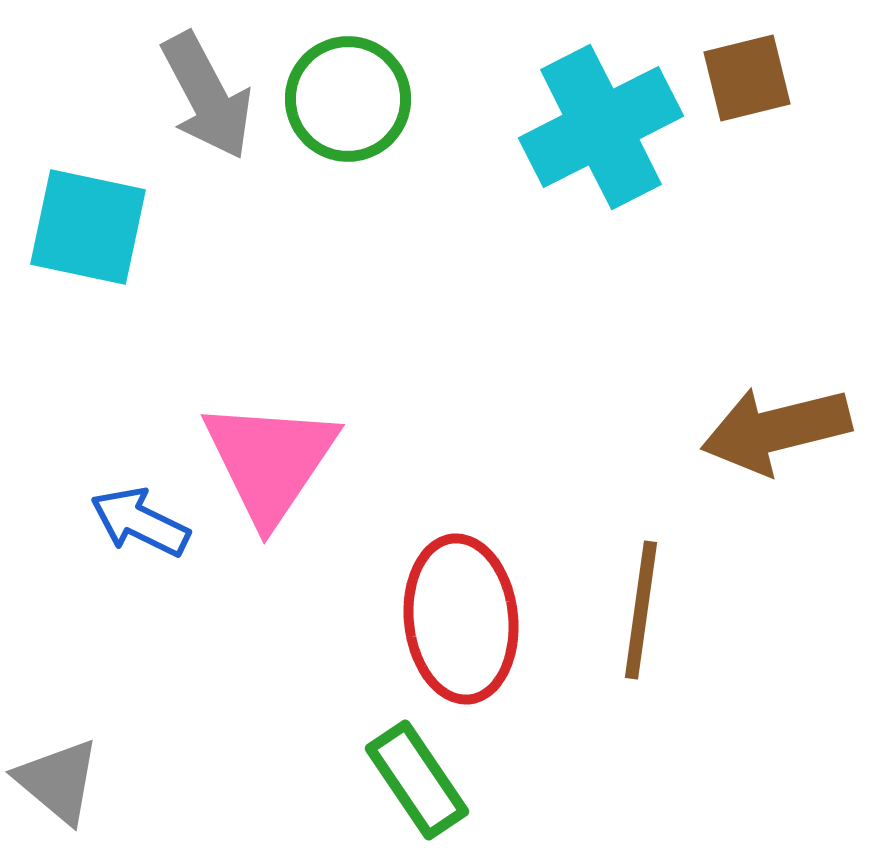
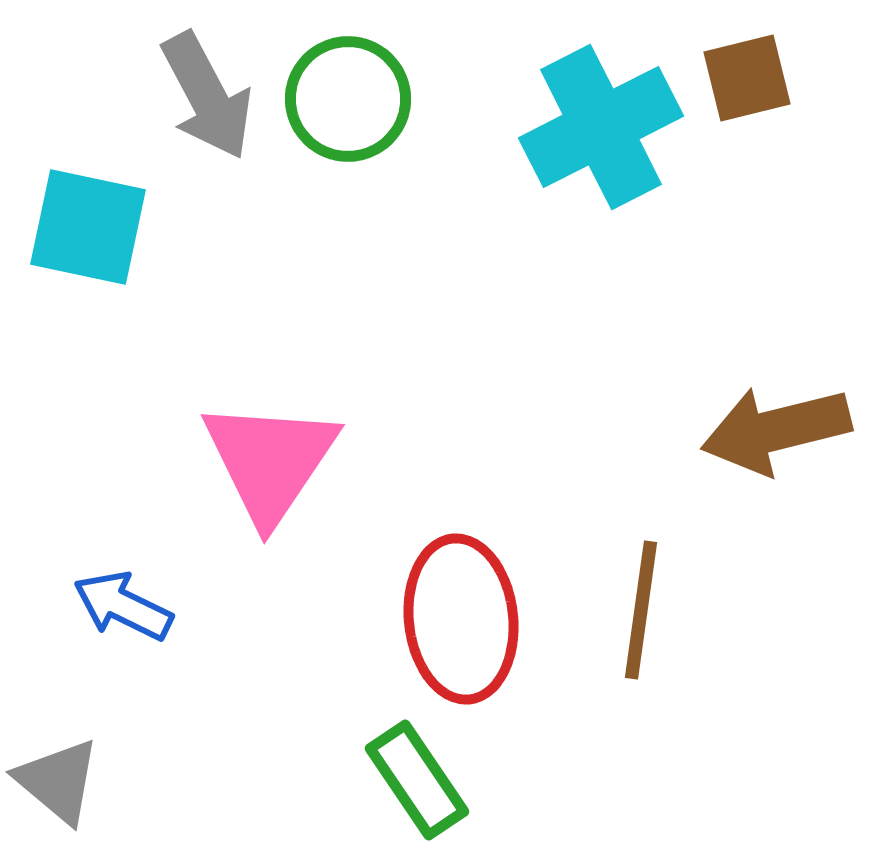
blue arrow: moved 17 px left, 84 px down
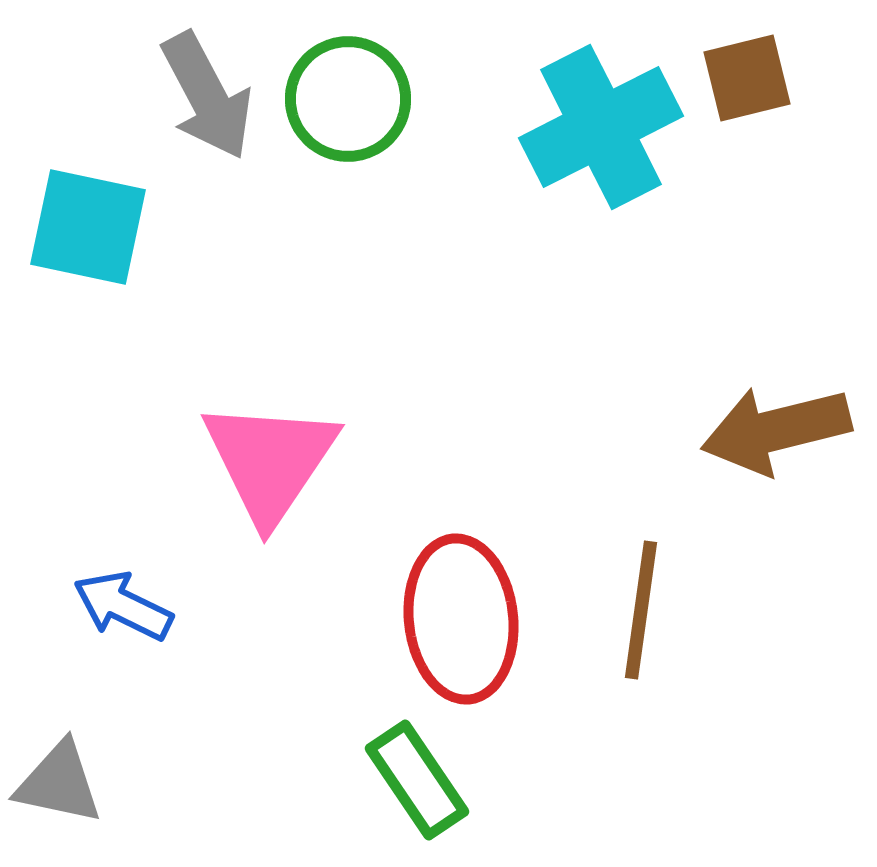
gray triangle: moved 1 px right, 2 px down; rotated 28 degrees counterclockwise
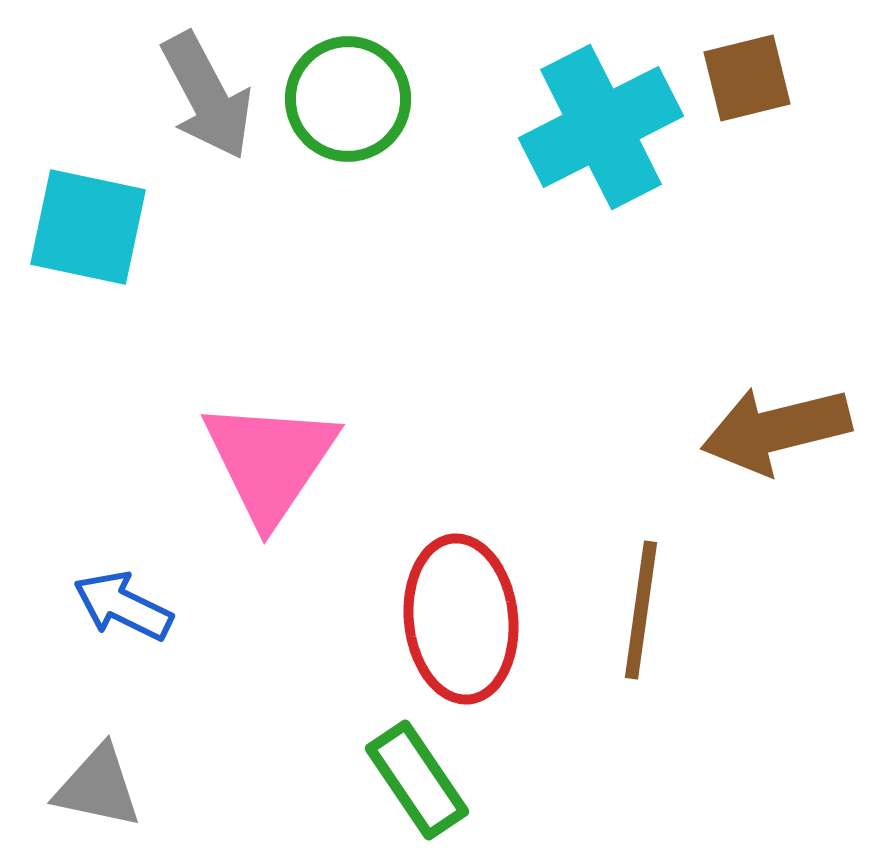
gray triangle: moved 39 px right, 4 px down
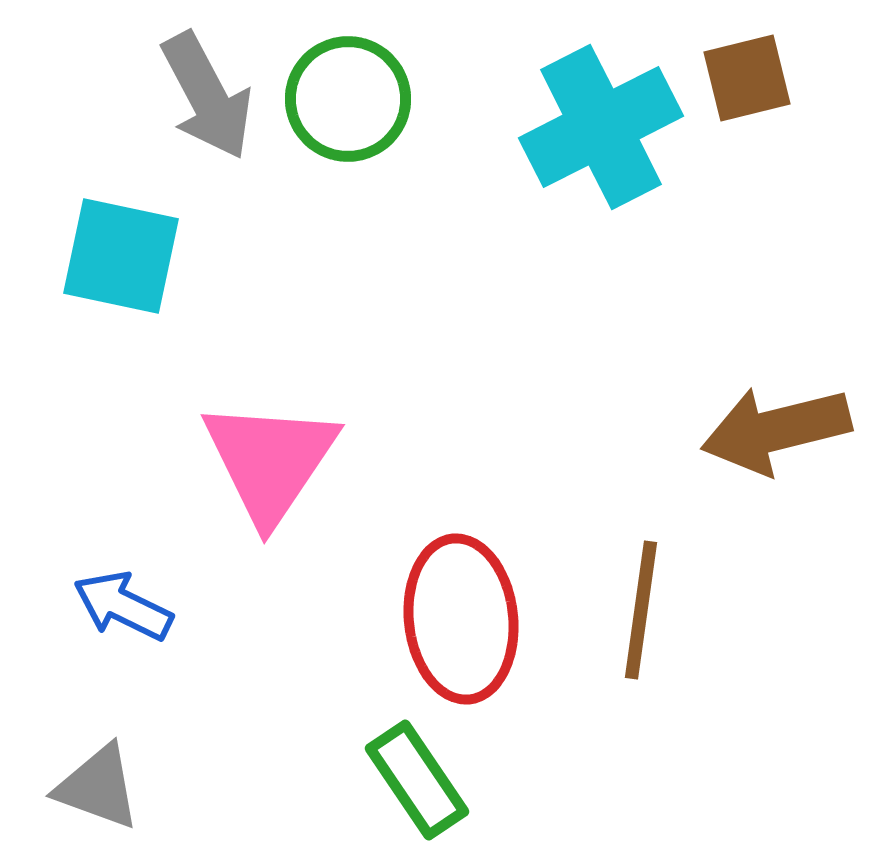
cyan square: moved 33 px right, 29 px down
gray triangle: rotated 8 degrees clockwise
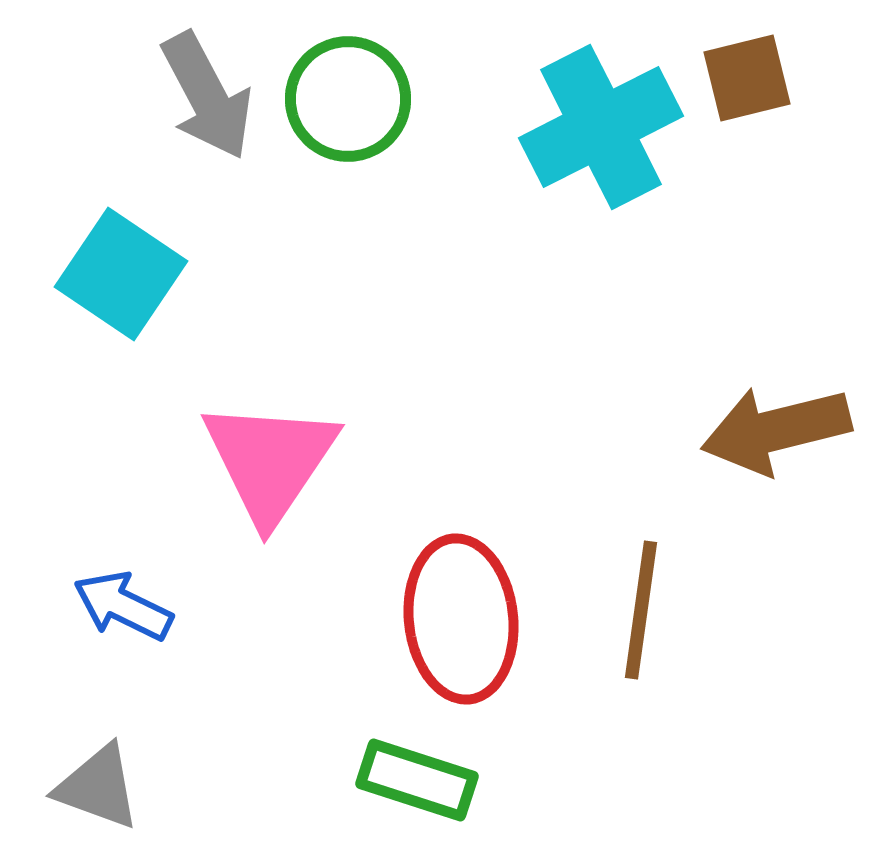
cyan square: moved 18 px down; rotated 22 degrees clockwise
green rectangle: rotated 38 degrees counterclockwise
